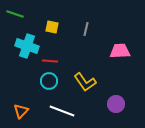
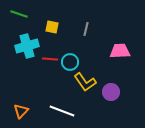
green line: moved 4 px right
cyan cross: rotated 35 degrees counterclockwise
red line: moved 2 px up
cyan circle: moved 21 px right, 19 px up
purple circle: moved 5 px left, 12 px up
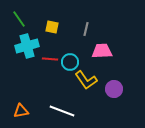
green line: moved 5 px down; rotated 36 degrees clockwise
pink trapezoid: moved 18 px left
yellow L-shape: moved 1 px right, 2 px up
purple circle: moved 3 px right, 3 px up
orange triangle: rotated 35 degrees clockwise
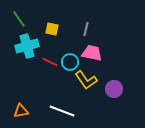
yellow square: moved 2 px down
pink trapezoid: moved 10 px left, 2 px down; rotated 15 degrees clockwise
red line: moved 3 px down; rotated 21 degrees clockwise
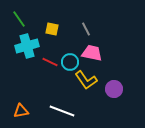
gray line: rotated 40 degrees counterclockwise
